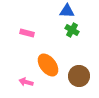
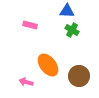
pink rectangle: moved 3 px right, 8 px up
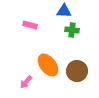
blue triangle: moved 3 px left
green cross: rotated 24 degrees counterclockwise
brown circle: moved 2 px left, 5 px up
pink arrow: rotated 64 degrees counterclockwise
